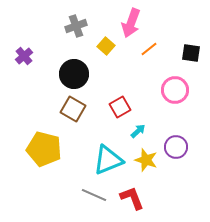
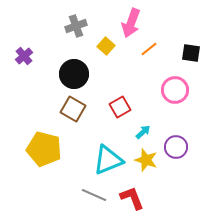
cyan arrow: moved 5 px right, 1 px down
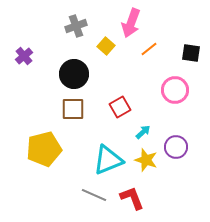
brown square: rotated 30 degrees counterclockwise
yellow pentagon: rotated 28 degrees counterclockwise
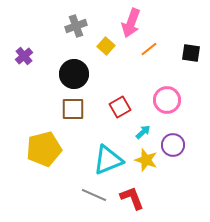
pink circle: moved 8 px left, 10 px down
purple circle: moved 3 px left, 2 px up
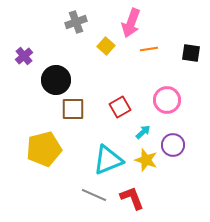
gray cross: moved 4 px up
orange line: rotated 30 degrees clockwise
black circle: moved 18 px left, 6 px down
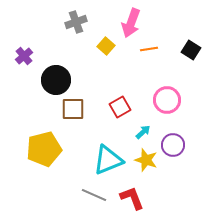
black square: moved 3 px up; rotated 24 degrees clockwise
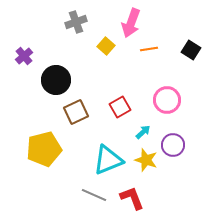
brown square: moved 3 px right, 3 px down; rotated 25 degrees counterclockwise
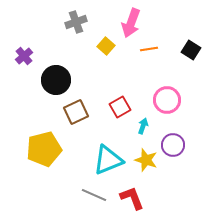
cyan arrow: moved 6 px up; rotated 28 degrees counterclockwise
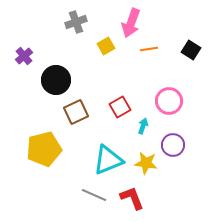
yellow square: rotated 18 degrees clockwise
pink circle: moved 2 px right, 1 px down
yellow star: moved 3 px down; rotated 10 degrees counterclockwise
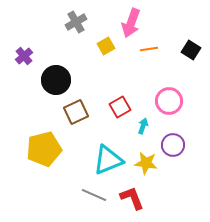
gray cross: rotated 10 degrees counterclockwise
